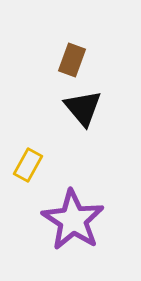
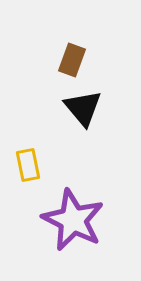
yellow rectangle: rotated 40 degrees counterclockwise
purple star: rotated 6 degrees counterclockwise
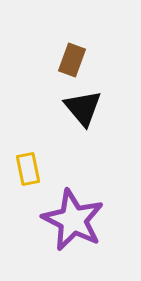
yellow rectangle: moved 4 px down
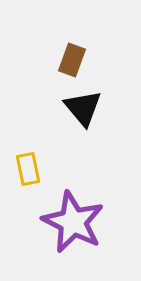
purple star: moved 2 px down
